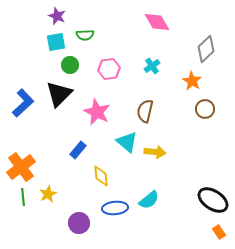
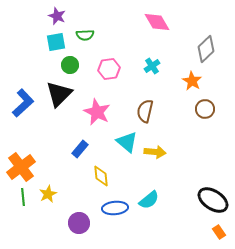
blue rectangle: moved 2 px right, 1 px up
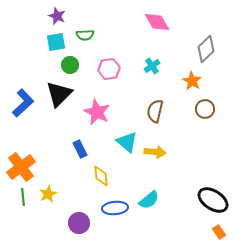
brown semicircle: moved 10 px right
blue rectangle: rotated 66 degrees counterclockwise
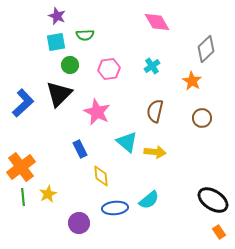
brown circle: moved 3 px left, 9 px down
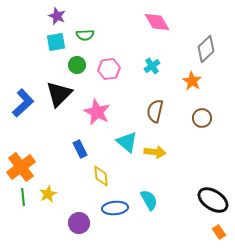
green circle: moved 7 px right
cyan semicircle: rotated 80 degrees counterclockwise
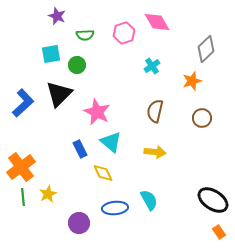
cyan square: moved 5 px left, 12 px down
pink hexagon: moved 15 px right, 36 px up; rotated 10 degrees counterclockwise
orange star: rotated 24 degrees clockwise
cyan triangle: moved 16 px left
yellow diamond: moved 2 px right, 3 px up; rotated 20 degrees counterclockwise
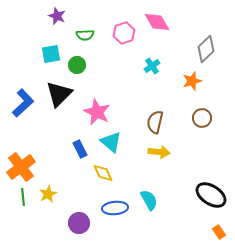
brown semicircle: moved 11 px down
yellow arrow: moved 4 px right
black ellipse: moved 2 px left, 5 px up
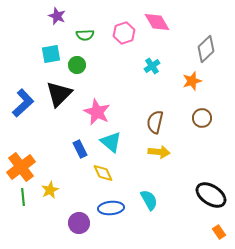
yellow star: moved 2 px right, 4 px up
blue ellipse: moved 4 px left
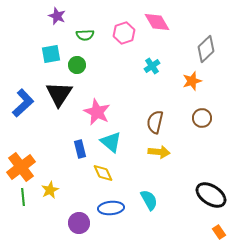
black triangle: rotated 12 degrees counterclockwise
blue rectangle: rotated 12 degrees clockwise
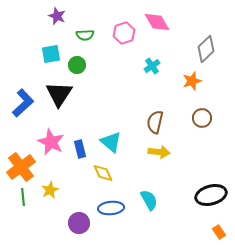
pink star: moved 46 px left, 30 px down
black ellipse: rotated 48 degrees counterclockwise
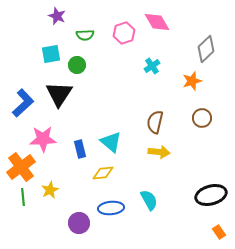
pink star: moved 8 px left, 3 px up; rotated 28 degrees counterclockwise
yellow diamond: rotated 70 degrees counterclockwise
